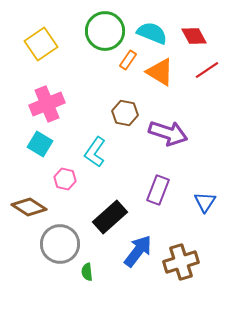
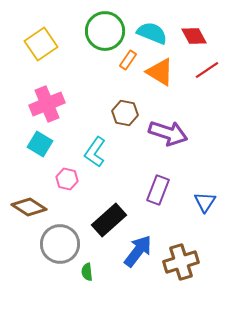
pink hexagon: moved 2 px right
black rectangle: moved 1 px left, 3 px down
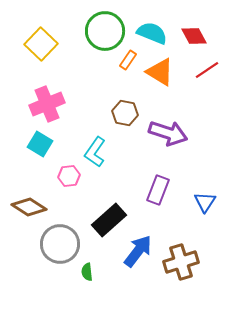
yellow square: rotated 12 degrees counterclockwise
pink hexagon: moved 2 px right, 3 px up; rotated 20 degrees counterclockwise
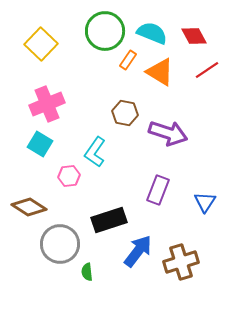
black rectangle: rotated 24 degrees clockwise
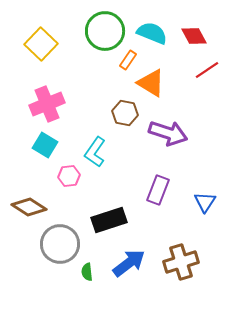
orange triangle: moved 9 px left, 11 px down
cyan square: moved 5 px right, 1 px down
blue arrow: moved 9 px left, 12 px down; rotated 16 degrees clockwise
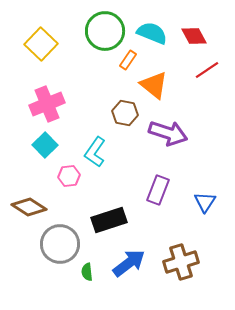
orange triangle: moved 3 px right, 2 px down; rotated 8 degrees clockwise
cyan square: rotated 15 degrees clockwise
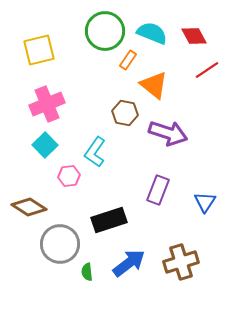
yellow square: moved 2 px left, 6 px down; rotated 32 degrees clockwise
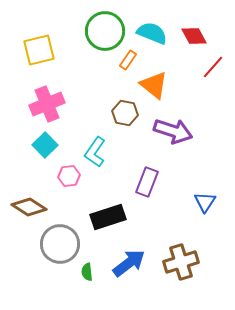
red line: moved 6 px right, 3 px up; rotated 15 degrees counterclockwise
purple arrow: moved 5 px right, 2 px up
purple rectangle: moved 11 px left, 8 px up
black rectangle: moved 1 px left, 3 px up
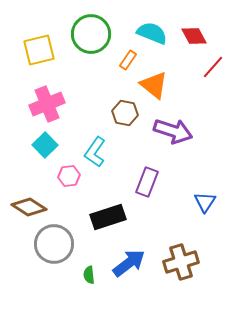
green circle: moved 14 px left, 3 px down
gray circle: moved 6 px left
green semicircle: moved 2 px right, 3 px down
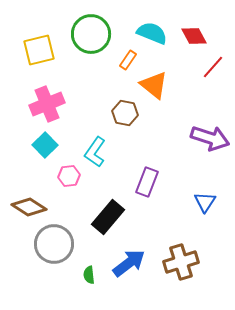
purple arrow: moved 37 px right, 7 px down
black rectangle: rotated 32 degrees counterclockwise
